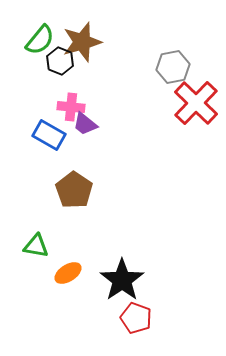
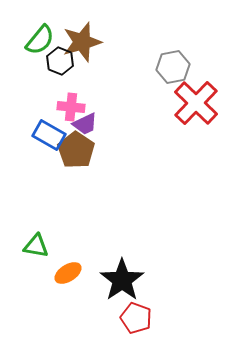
purple trapezoid: rotated 64 degrees counterclockwise
brown pentagon: moved 2 px right, 40 px up
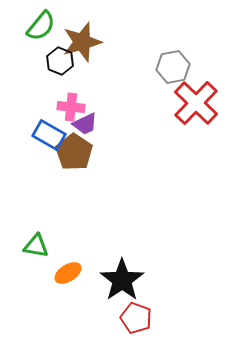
green semicircle: moved 1 px right, 14 px up
brown pentagon: moved 2 px left, 2 px down
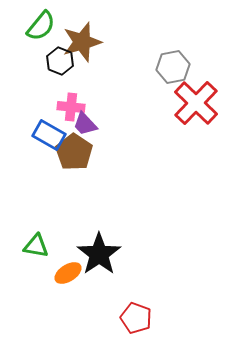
purple trapezoid: rotated 72 degrees clockwise
black star: moved 23 px left, 26 px up
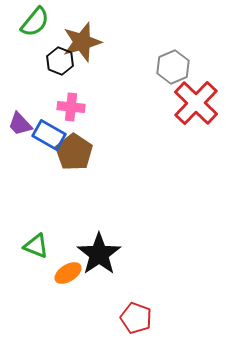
green semicircle: moved 6 px left, 4 px up
gray hexagon: rotated 12 degrees counterclockwise
purple trapezoid: moved 65 px left
green triangle: rotated 12 degrees clockwise
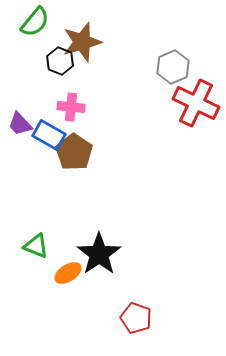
red cross: rotated 18 degrees counterclockwise
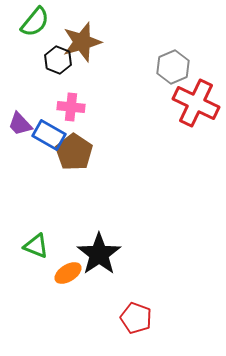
black hexagon: moved 2 px left, 1 px up
